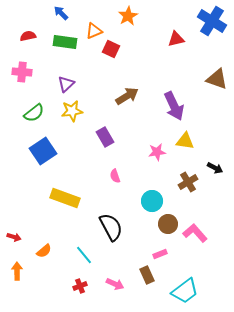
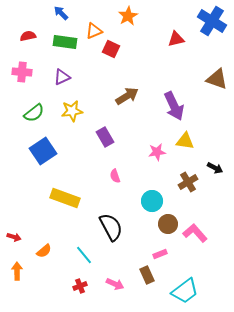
purple triangle: moved 4 px left, 7 px up; rotated 18 degrees clockwise
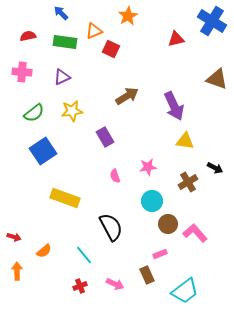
pink star: moved 9 px left, 15 px down
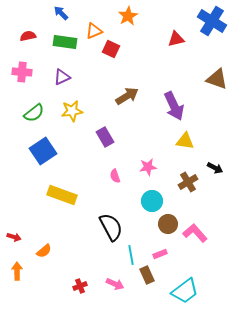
yellow rectangle: moved 3 px left, 3 px up
cyan line: moved 47 px right; rotated 30 degrees clockwise
